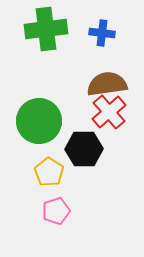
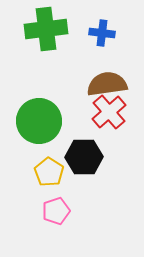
black hexagon: moved 8 px down
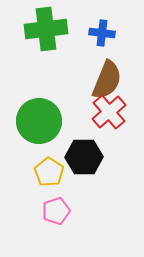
brown semicircle: moved 4 px up; rotated 120 degrees clockwise
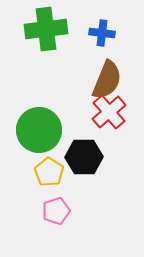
green circle: moved 9 px down
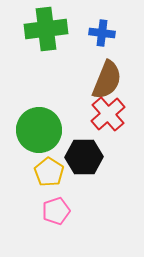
red cross: moved 1 px left, 2 px down
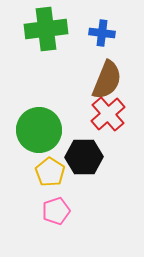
yellow pentagon: moved 1 px right
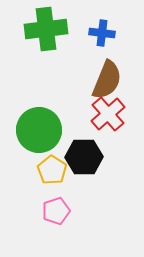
yellow pentagon: moved 2 px right, 2 px up
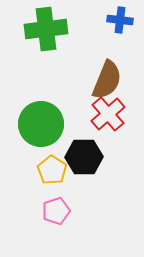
blue cross: moved 18 px right, 13 px up
green circle: moved 2 px right, 6 px up
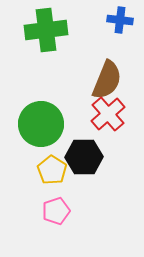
green cross: moved 1 px down
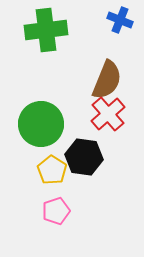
blue cross: rotated 15 degrees clockwise
black hexagon: rotated 9 degrees clockwise
